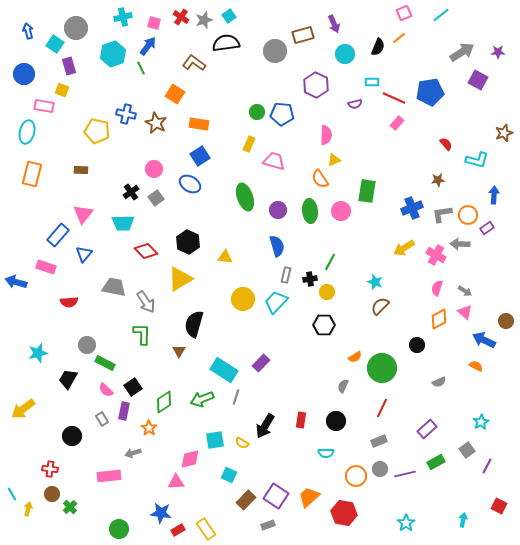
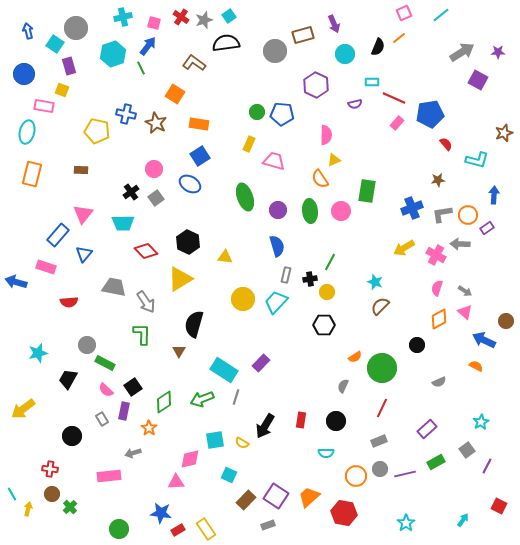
blue pentagon at (430, 92): moved 22 px down
cyan arrow at (463, 520): rotated 24 degrees clockwise
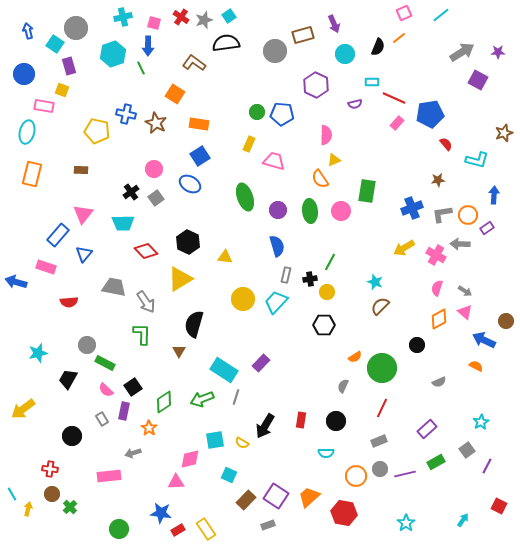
blue arrow at (148, 46): rotated 144 degrees clockwise
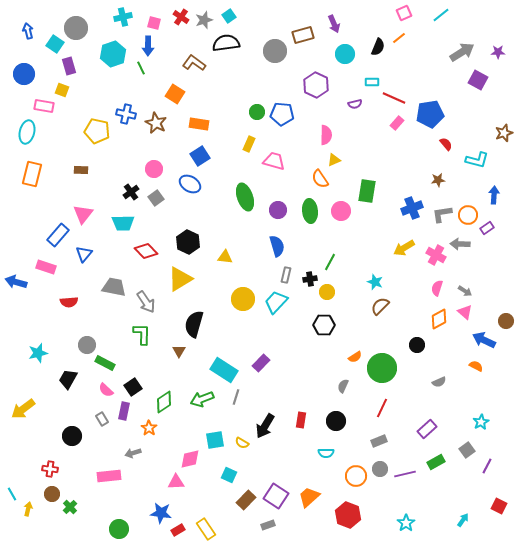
red hexagon at (344, 513): moved 4 px right, 2 px down; rotated 10 degrees clockwise
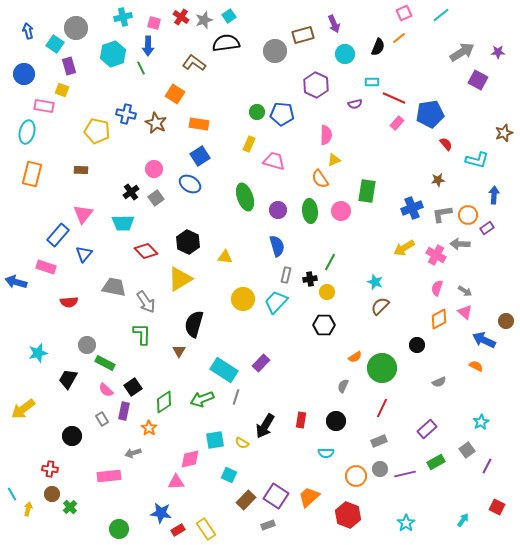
red square at (499, 506): moved 2 px left, 1 px down
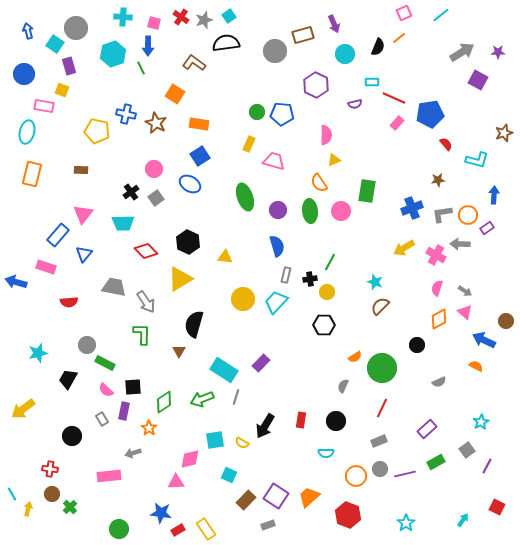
cyan cross at (123, 17): rotated 18 degrees clockwise
orange semicircle at (320, 179): moved 1 px left, 4 px down
black square at (133, 387): rotated 30 degrees clockwise
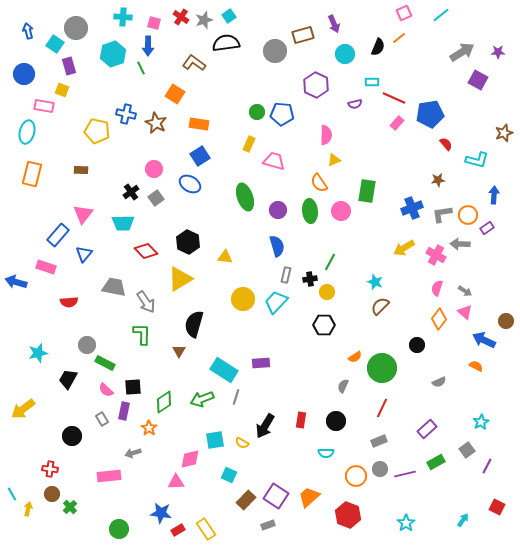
orange diamond at (439, 319): rotated 25 degrees counterclockwise
purple rectangle at (261, 363): rotated 42 degrees clockwise
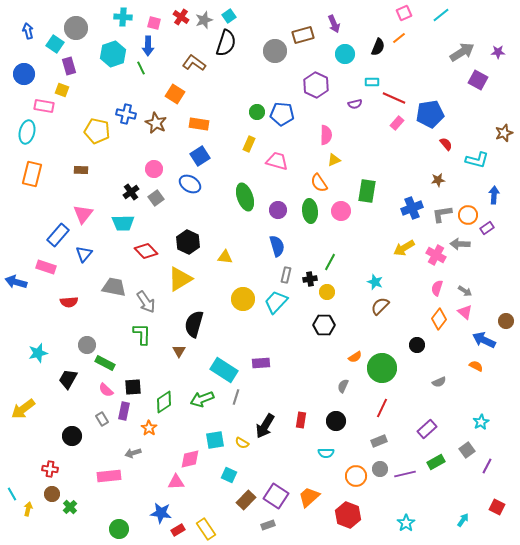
black semicircle at (226, 43): rotated 116 degrees clockwise
pink trapezoid at (274, 161): moved 3 px right
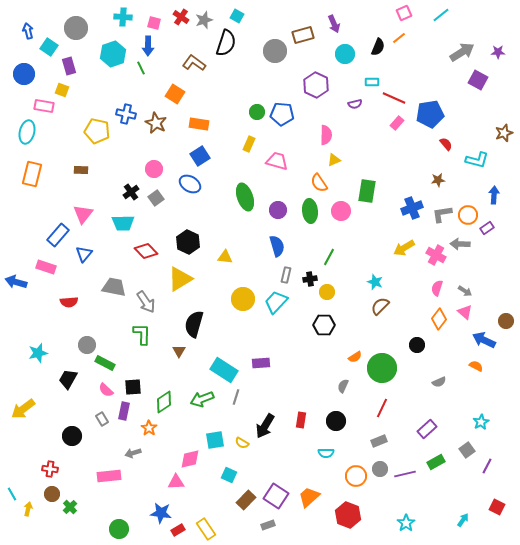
cyan square at (229, 16): moved 8 px right; rotated 24 degrees counterclockwise
cyan square at (55, 44): moved 6 px left, 3 px down
green line at (330, 262): moved 1 px left, 5 px up
